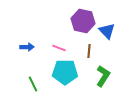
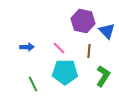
pink line: rotated 24 degrees clockwise
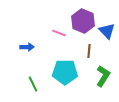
purple hexagon: rotated 10 degrees clockwise
pink line: moved 15 px up; rotated 24 degrees counterclockwise
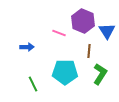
blue triangle: rotated 12 degrees clockwise
green L-shape: moved 3 px left, 2 px up
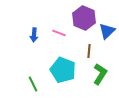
purple hexagon: moved 1 px right, 3 px up
blue triangle: rotated 18 degrees clockwise
blue arrow: moved 7 px right, 12 px up; rotated 96 degrees clockwise
cyan pentagon: moved 2 px left, 2 px up; rotated 20 degrees clockwise
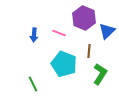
cyan pentagon: moved 1 px right, 6 px up
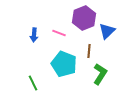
purple hexagon: rotated 15 degrees clockwise
green line: moved 1 px up
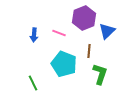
green L-shape: rotated 15 degrees counterclockwise
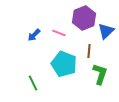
blue triangle: moved 1 px left
blue arrow: rotated 40 degrees clockwise
